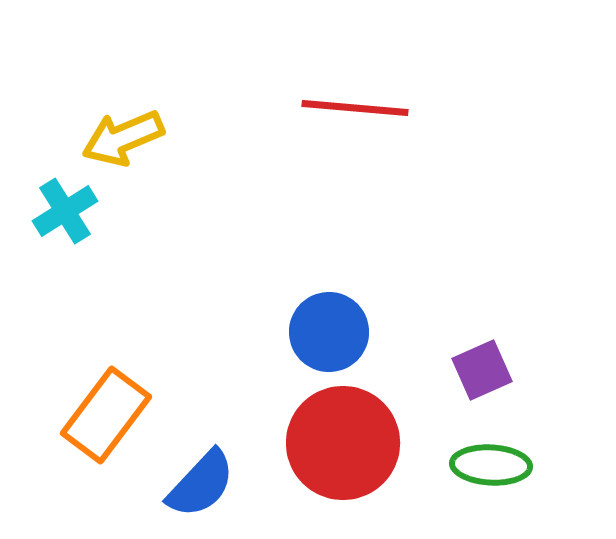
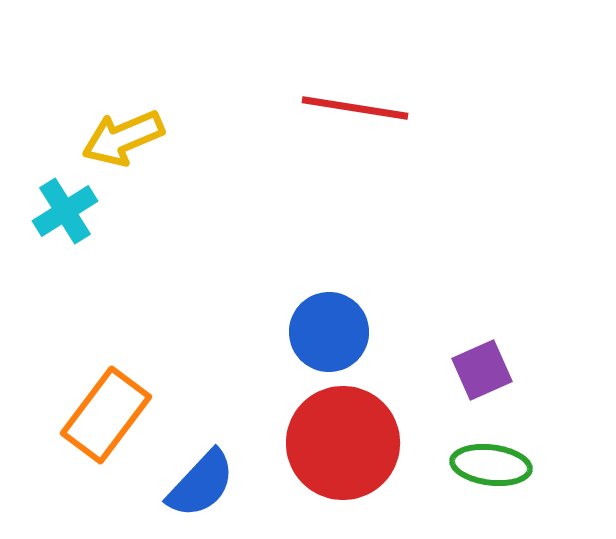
red line: rotated 4 degrees clockwise
green ellipse: rotated 4 degrees clockwise
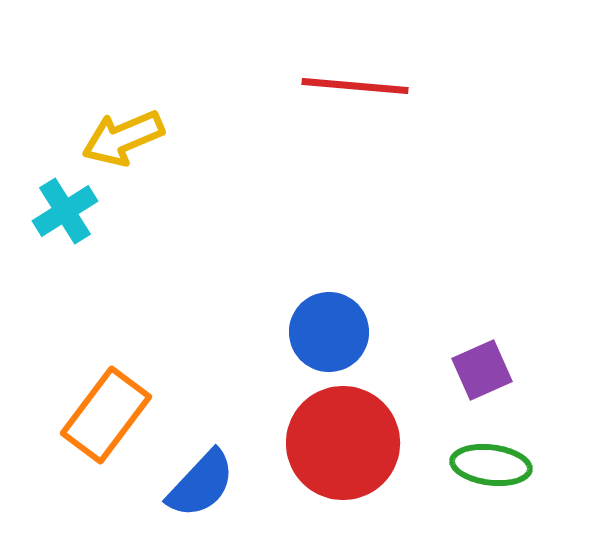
red line: moved 22 px up; rotated 4 degrees counterclockwise
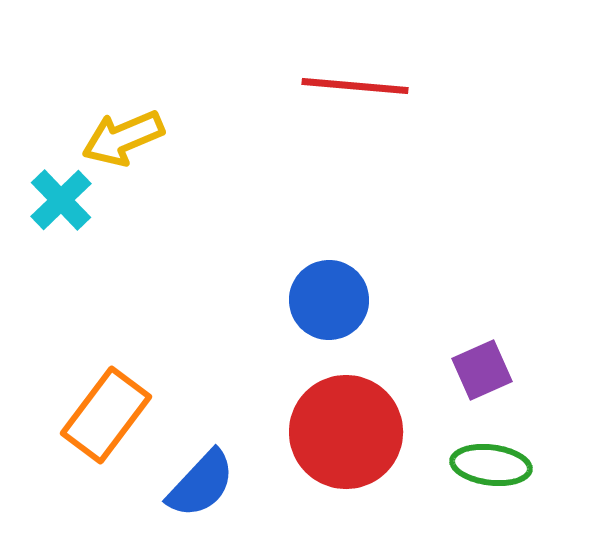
cyan cross: moved 4 px left, 11 px up; rotated 12 degrees counterclockwise
blue circle: moved 32 px up
red circle: moved 3 px right, 11 px up
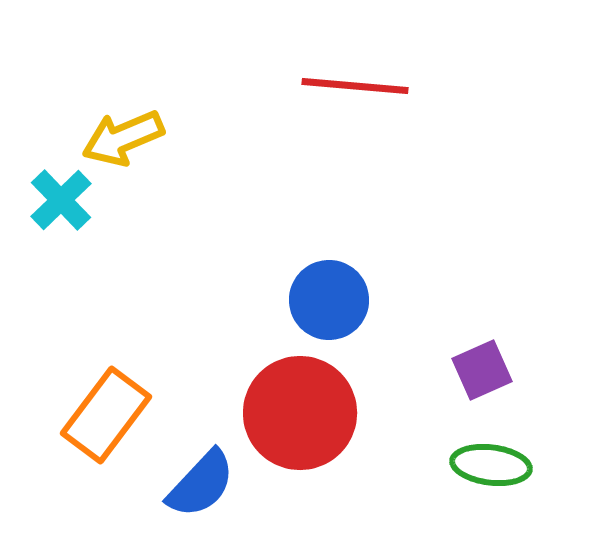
red circle: moved 46 px left, 19 px up
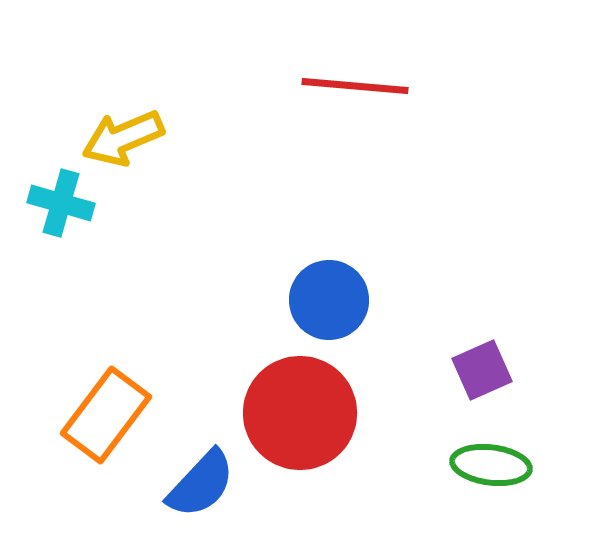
cyan cross: moved 3 px down; rotated 30 degrees counterclockwise
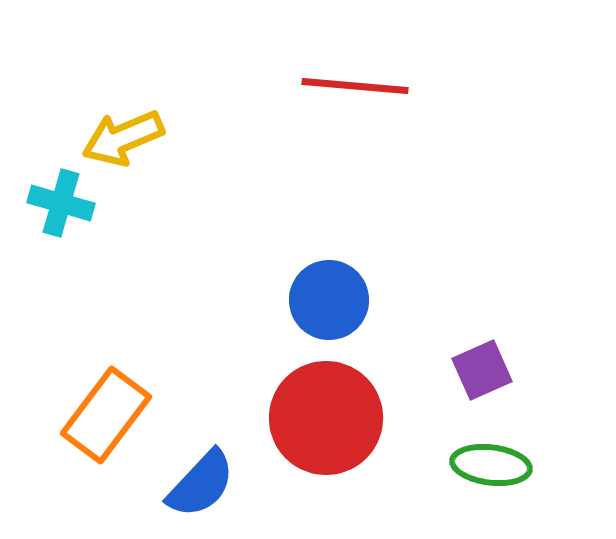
red circle: moved 26 px right, 5 px down
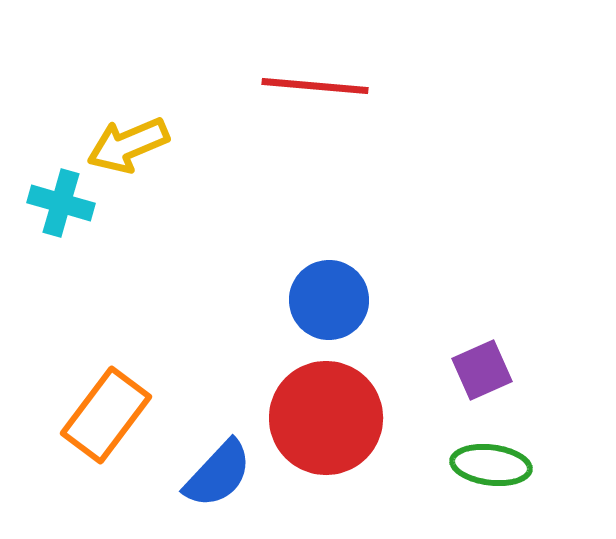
red line: moved 40 px left
yellow arrow: moved 5 px right, 7 px down
blue semicircle: moved 17 px right, 10 px up
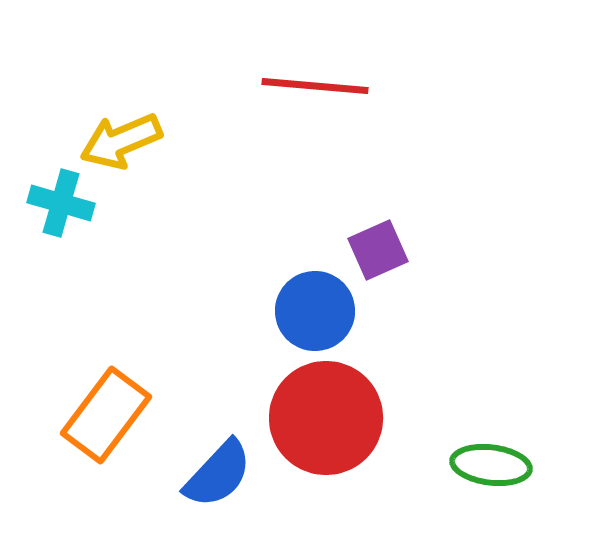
yellow arrow: moved 7 px left, 4 px up
blue circle: moved 14 px left, 11 px down
purple square: moved 104 px left, 120 px up
